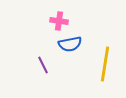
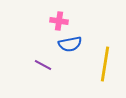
purple line: rotated 36 degrees counterclockwise
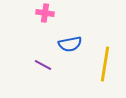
pink cross: moved 14 px left, 8 px up
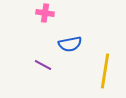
yellow line: moved 7 px down
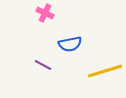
pink cross: rotated 18 degrees clockwise
yellow line: rotated 64 degrees clockwise
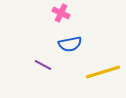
pink cross: moved 16 px right
yellow line: moved 2 px left, 1 px down
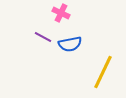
purple line: moved 28 px up
yellow line: rotated 48 degrees counterclockwise
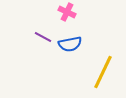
pink cross: moved 6 px right, 1 px up
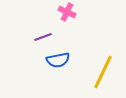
purple line: rotated 48 degrees counterclockwise
blue semicircle: moved 12 px left, 16 px down
